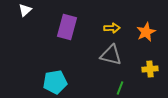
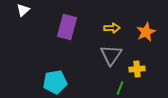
white triangle: moved 2 px left
gray triangle: rotated 50 degrees clockwise
yellow cross: moved 13 px left
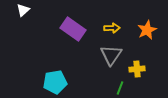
purple rectangle: moved 6 px right, 2 px down; rotated 70 degrees counterclockwise
orange star: moved 1 px right, 2 px up
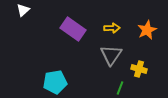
yellow cross: moved 2 px right; rotated 21 degrees clockwise
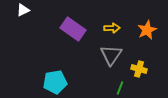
white triangle: rotated 16 degrees clockwise
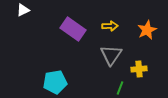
yellow arrow: moved 2 px left, 2 px up
yellow cross: rotated 21 degrees counterclockwise
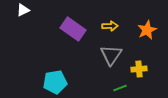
green line: rotated 48 degrees clockwise
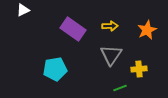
cyan pentagon: moved 13 px up
